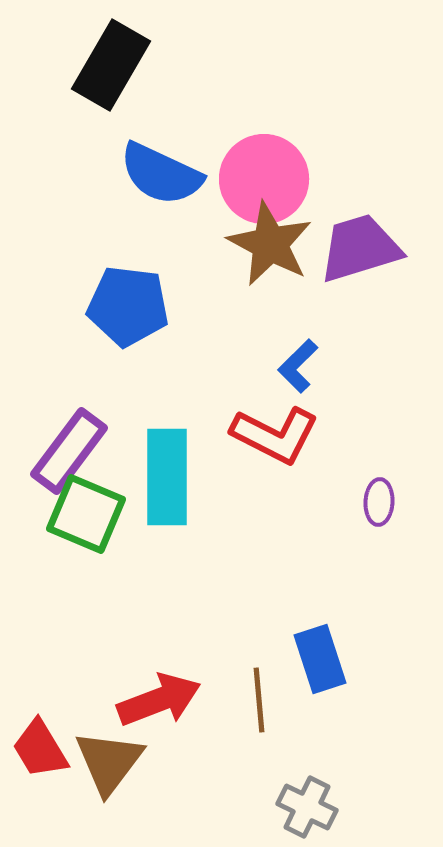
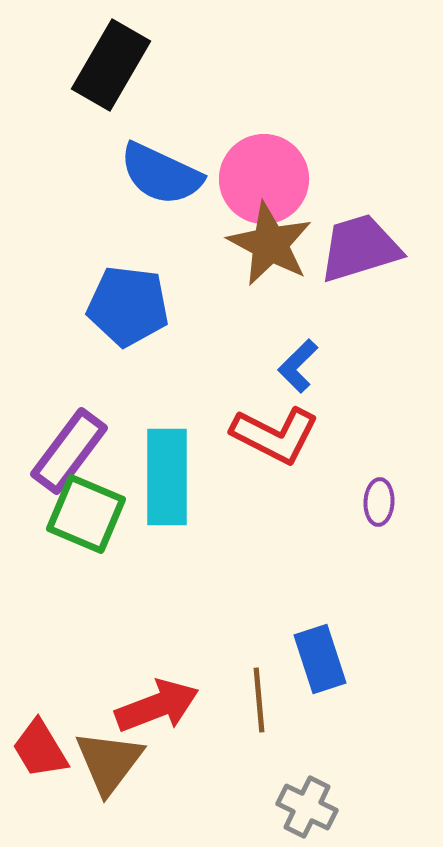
red arrow: moved 2 px left, 6 px down
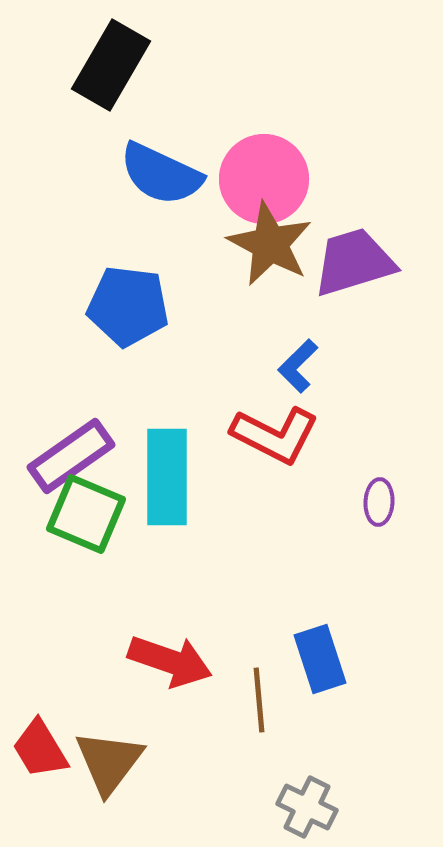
purple trapezoid: moved 6 px left, 14 px down
purple rectangle: moved 2 px right, 5 px down; rotated 18 degrees clockwise
red arrow: moved 13 px right, 45 px up; rotated 40 degrees clockwise
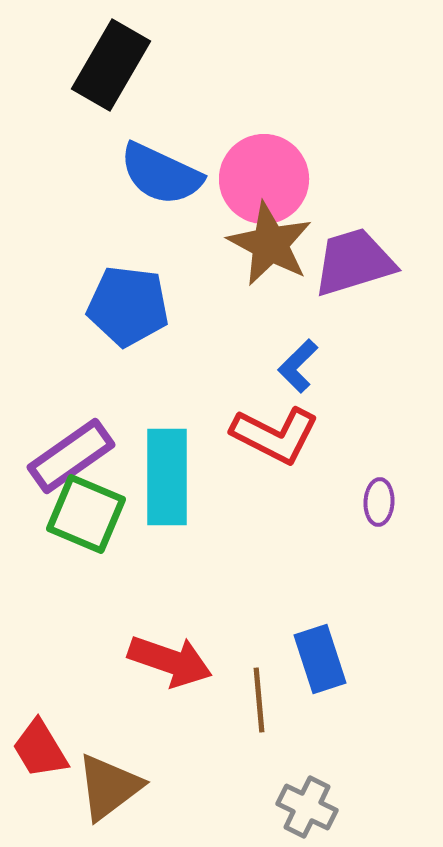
brown triangle: moved 25 px down; rotated 16 degrees clockwise
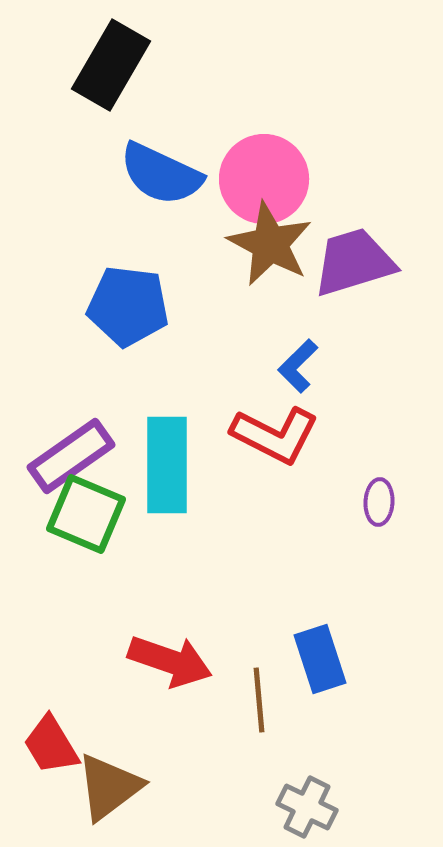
cyan rectangle: moved 12 px up
red trapezoid: moved 11 px right, 4 px up
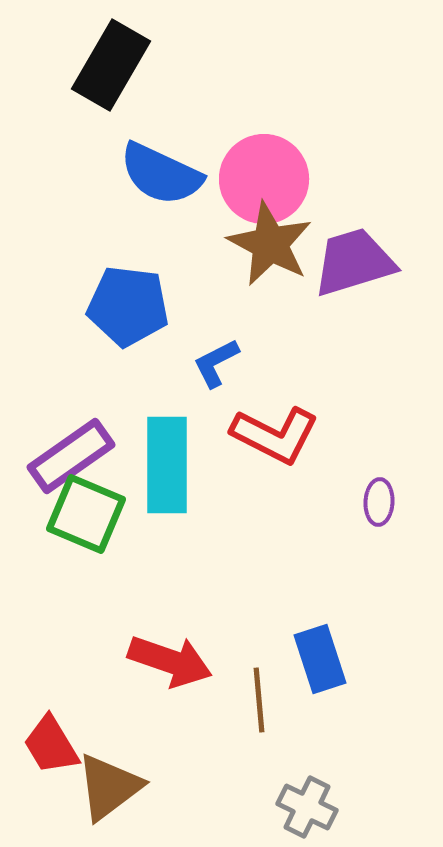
blue L-shape: moved 82 px left, 3 px up; rotated 18 degrees clockwise
